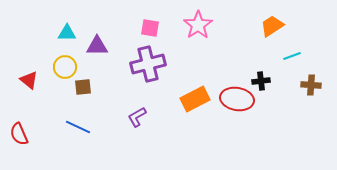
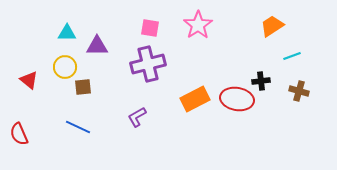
brown cross: moved 12 px left, 6 px down; rotated 12 degrees clockwise
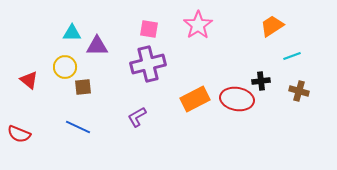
pink square: moved 1 px left, 1 px down
cyan triangle: moved 5 px right
red semicircle: rotated 45 degrees counterclockwise
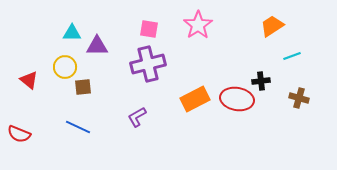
brown cross: moved 7 px down
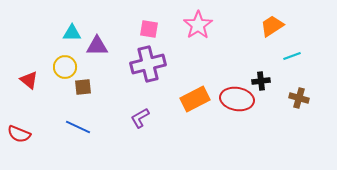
purple L-shape: moved 3 px right, 1 px down
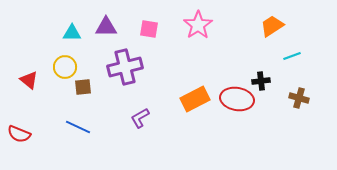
purple triangle: moved 9 px right, 19 px up
purple cross: moved 23 px left, 3 px down
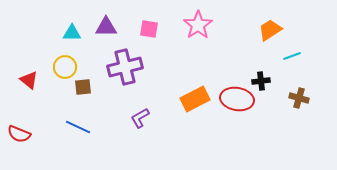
orange trapezoid: moved 2 px left, 4 px down
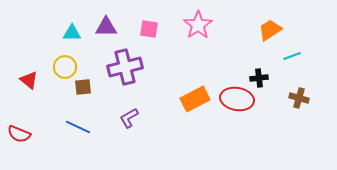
black cross: moved 2 px left, 3 px up
purple L-shape: moved 11 px left
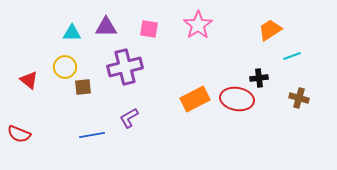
blue line: moved 14 px right, 8 px down; rotated 35 degrees counterclockwise
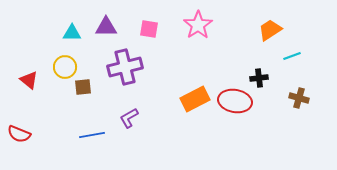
red ellipse: moved 2 px left, 2 px down
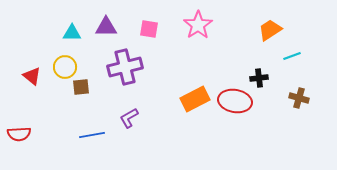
red triangle: moved 3 px right, 4 px up
brown square: moved 2 px left
red semicircle: rotated 25 degrees counterclockwise
